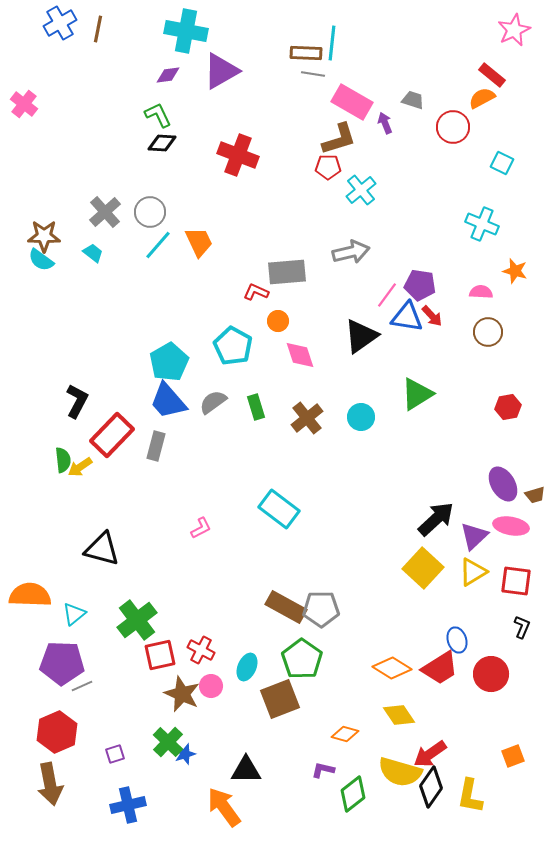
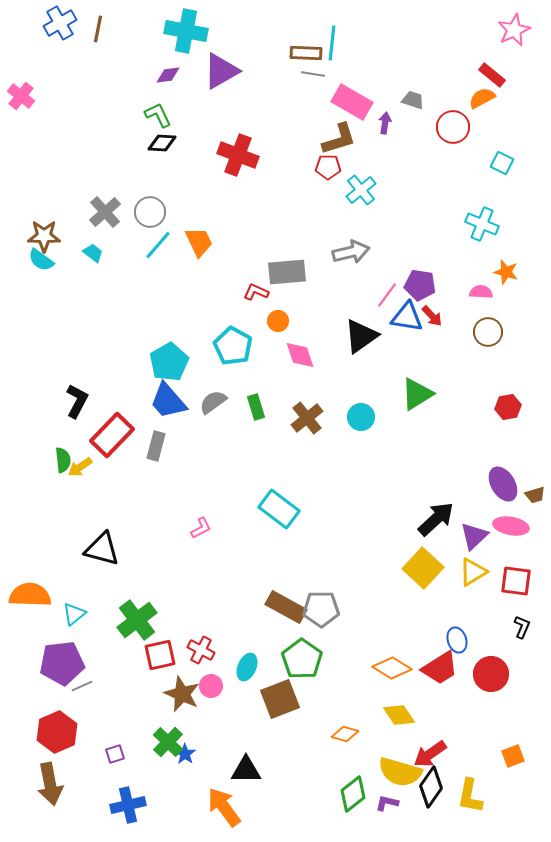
pink cross at (24, 104): moved 3 px left, 8 px up
purple arrow at (385, 123): rotated 30 degrees clockwise
orange star at (515, 271): moved 9 px left, 1 px down
purple pentagon at (62, 663): rotated 9 degrees counterclockwise
blue star at (185, 754): rotated 20 degrees counterclockwise
purple L-shape at (323, 770): moved 64 px right, 33 px down
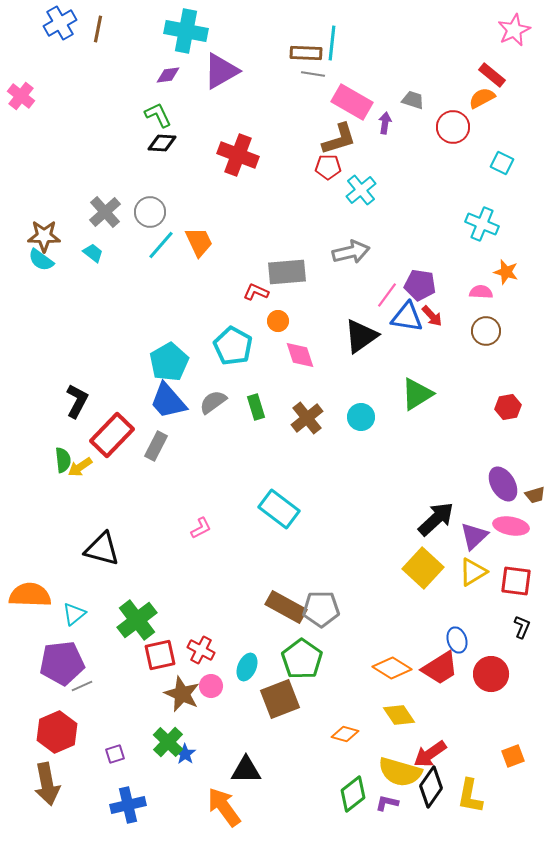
cyan line at (158, 245): moved 3 px right
brown circle at (488, 332): moved 2 px left, 1 px up
gray rectangle at (156, 446): rotated 12 degrees clockwise
brown arrow at (50, 784): moved 3 px left
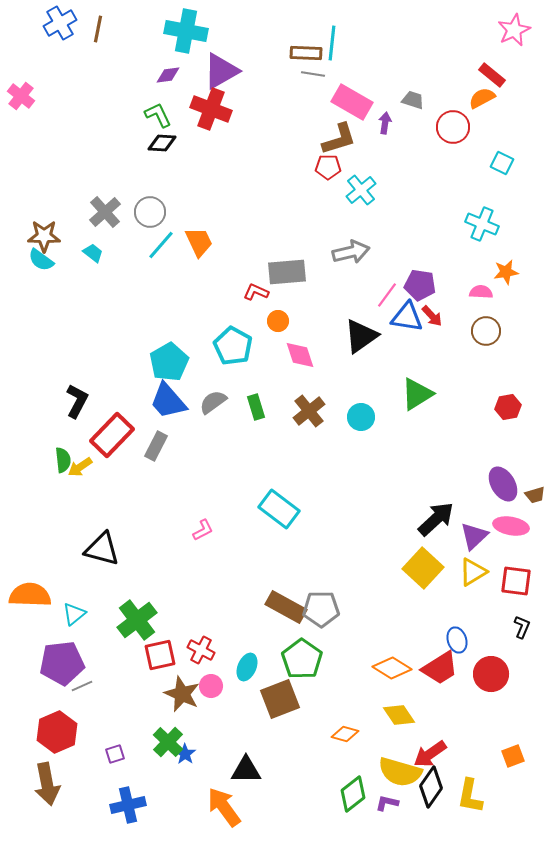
red cross at (238, 155): moved 27 px left, 46 px up
orange star at (506, 272): rotated 25 degrees counterclockwise
brown cross at (307, 418): moved 2 px right, 7 px up
pink L-shape at (201, 528): moved 2 px right, 2 px down
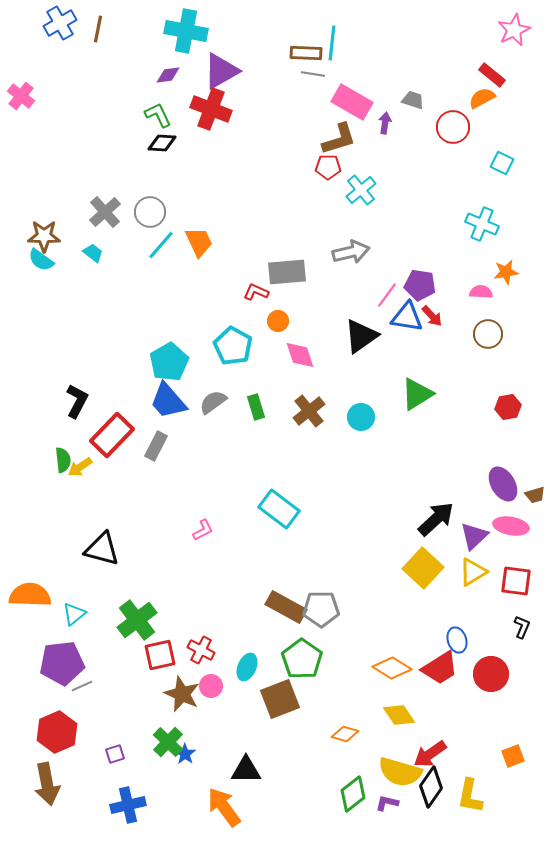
brown circle at (486, 331): moved 2 px right, 3 px down
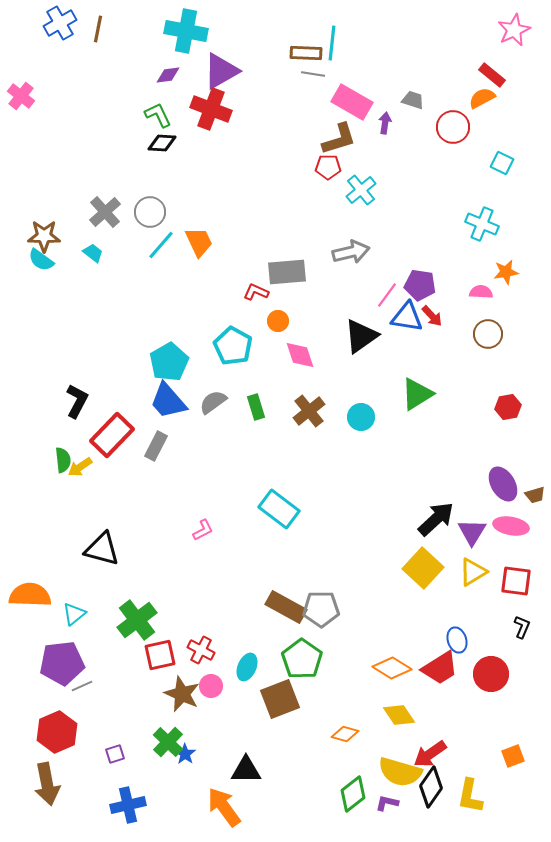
purple triangle at (474, 536): moved 2 px left, 4 px up; rotated 16 degrees counterclockwise
